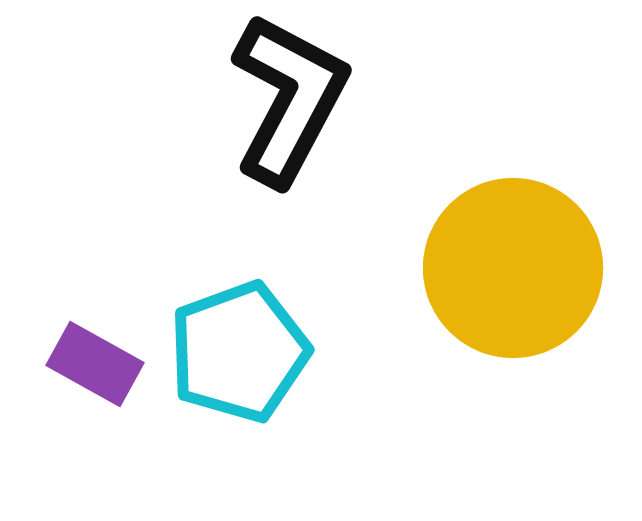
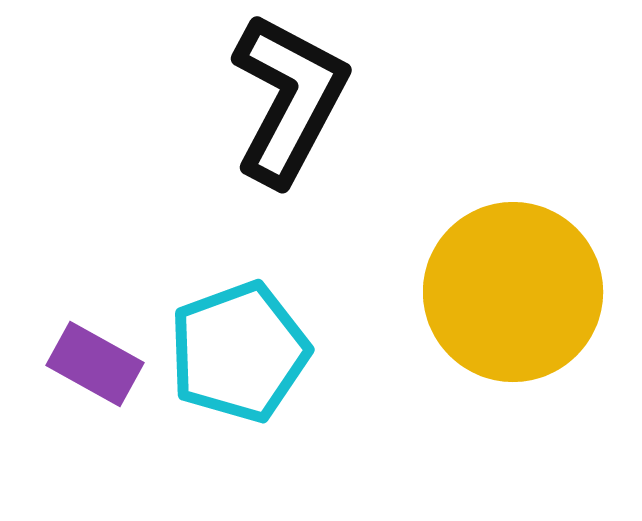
yellow circle: moved 24 px down
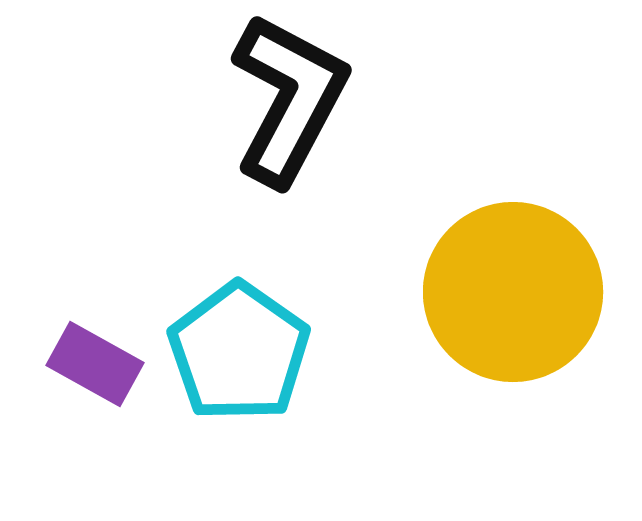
cyan pentagon: rotated 17 degrees counterclockwise
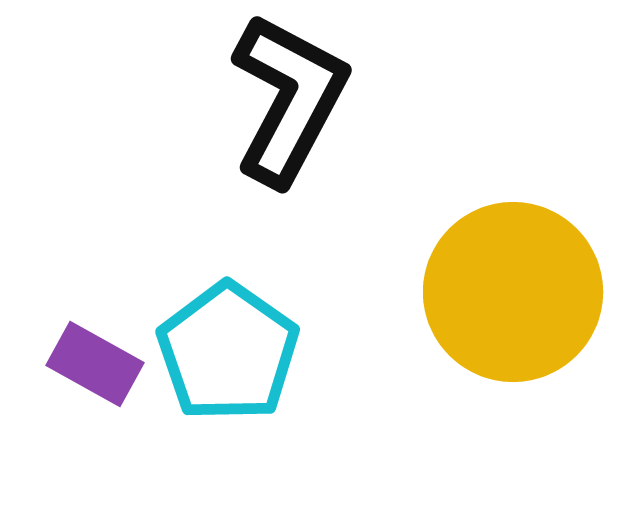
cyan pentagon: moved 11 px left
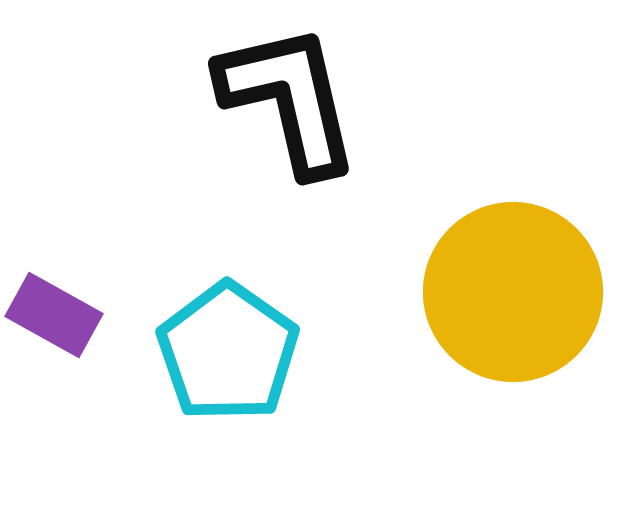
black L-shape: rotated 41 degrees counterclockwise
purple rectangle: moved 41 px left, 49 px up
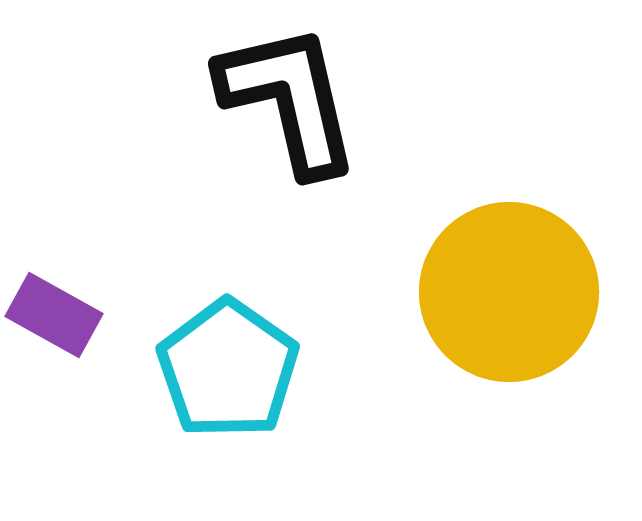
yellow circle: moved 4 px left
cyan pentagon: moved 17 px down
